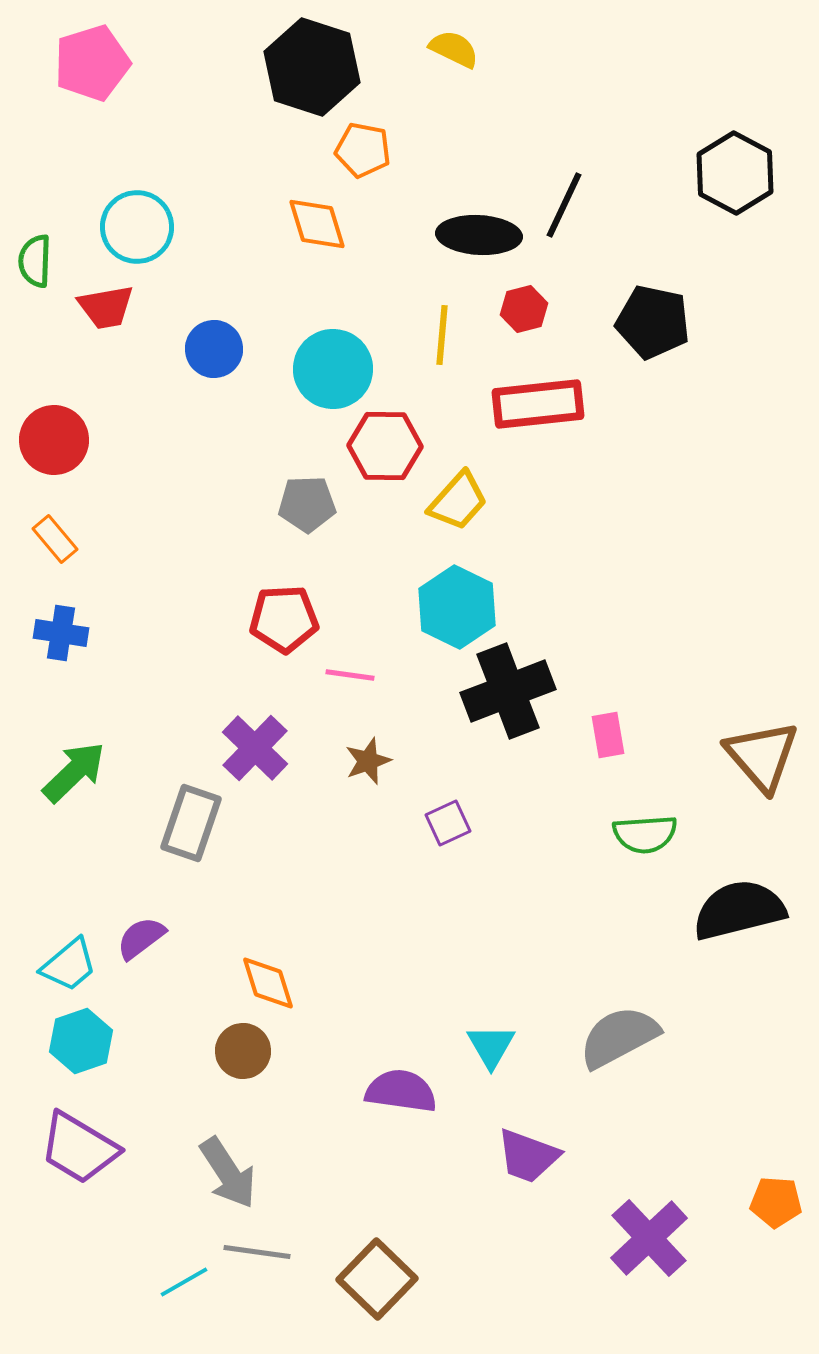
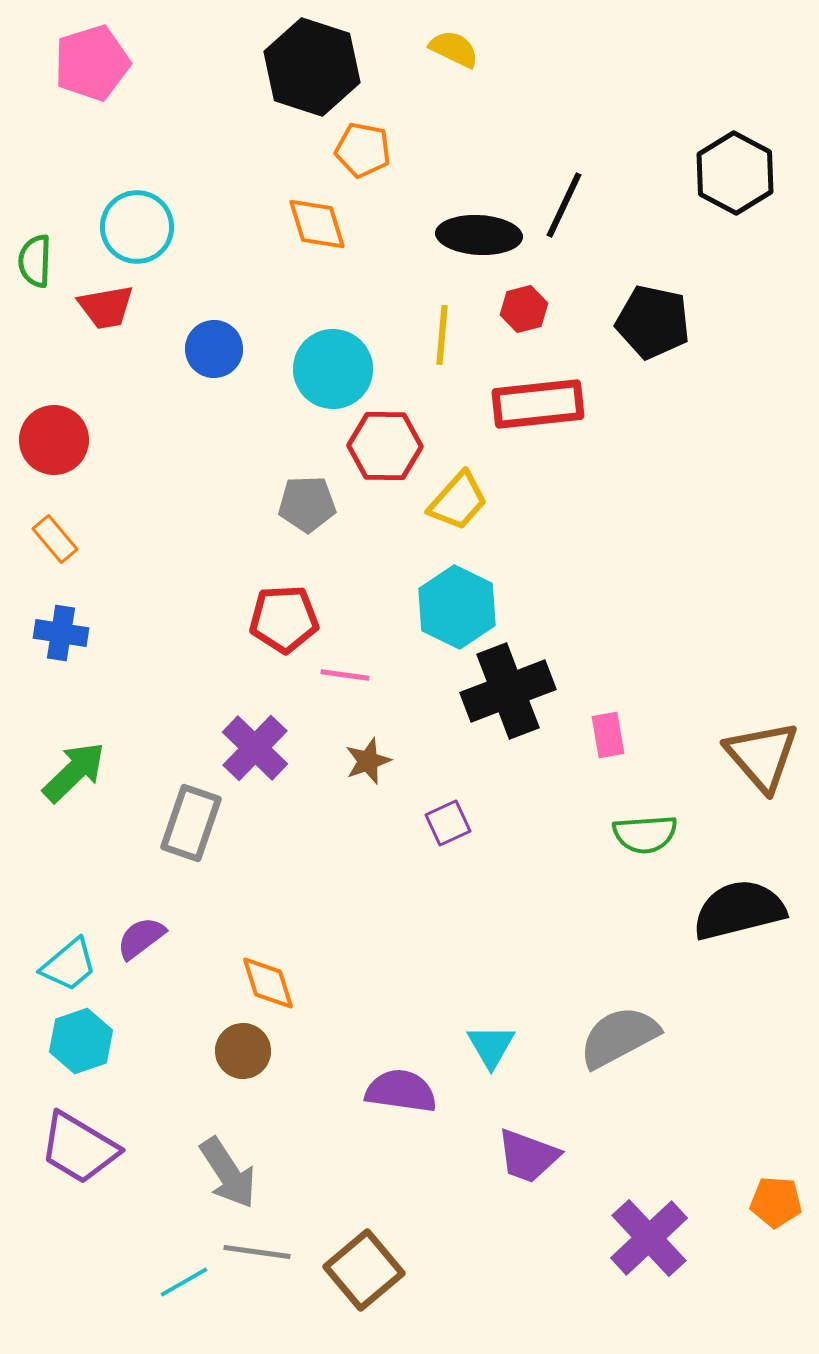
pink line at (350, 675): moved 5 px left
brown square at (377, 1279): moved 13 px left, 9 px up; rotated 6 degrees clockwise
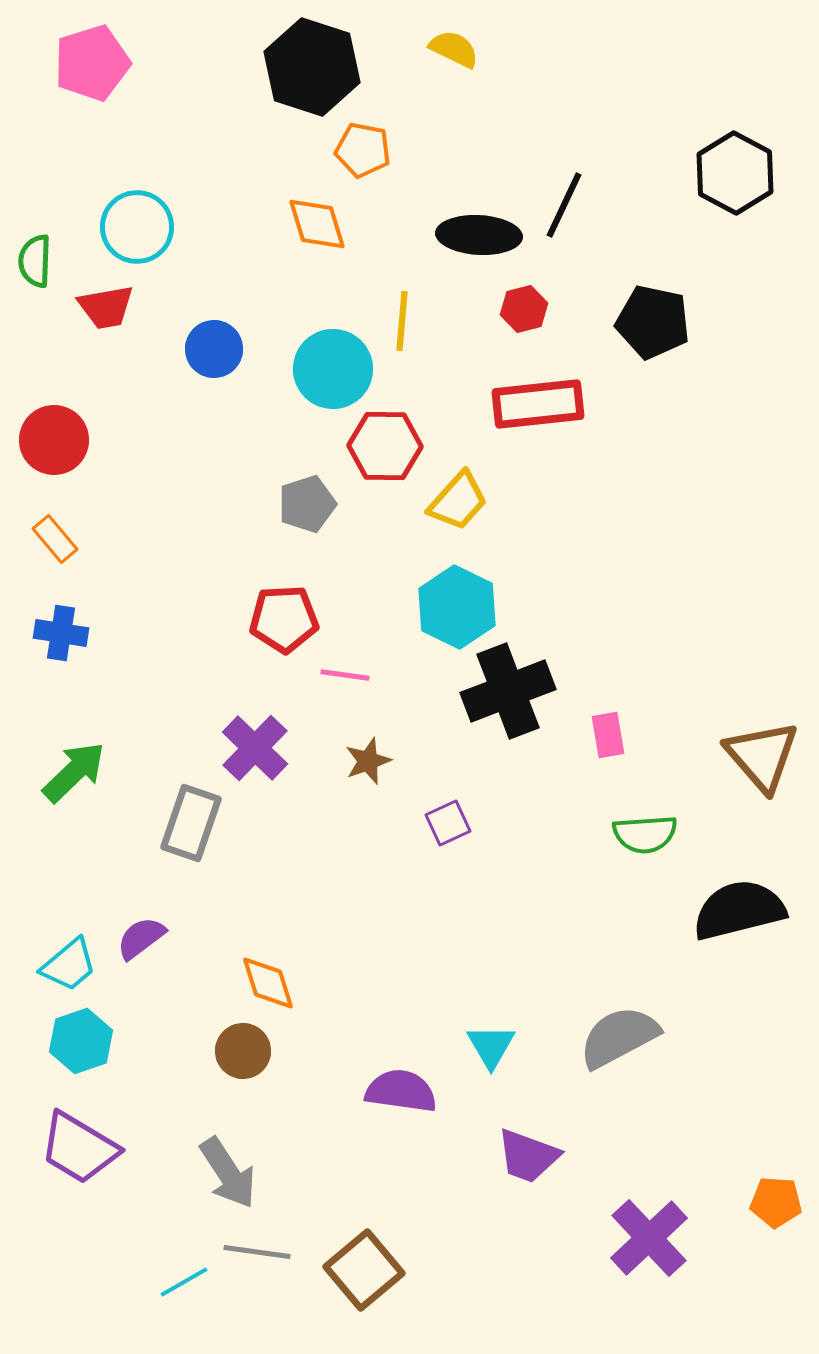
yellow line at (442, 335): moved 40 px left, 14 px up
gray pentagon at (307, 504): rotated 16 degrees counterclockwise
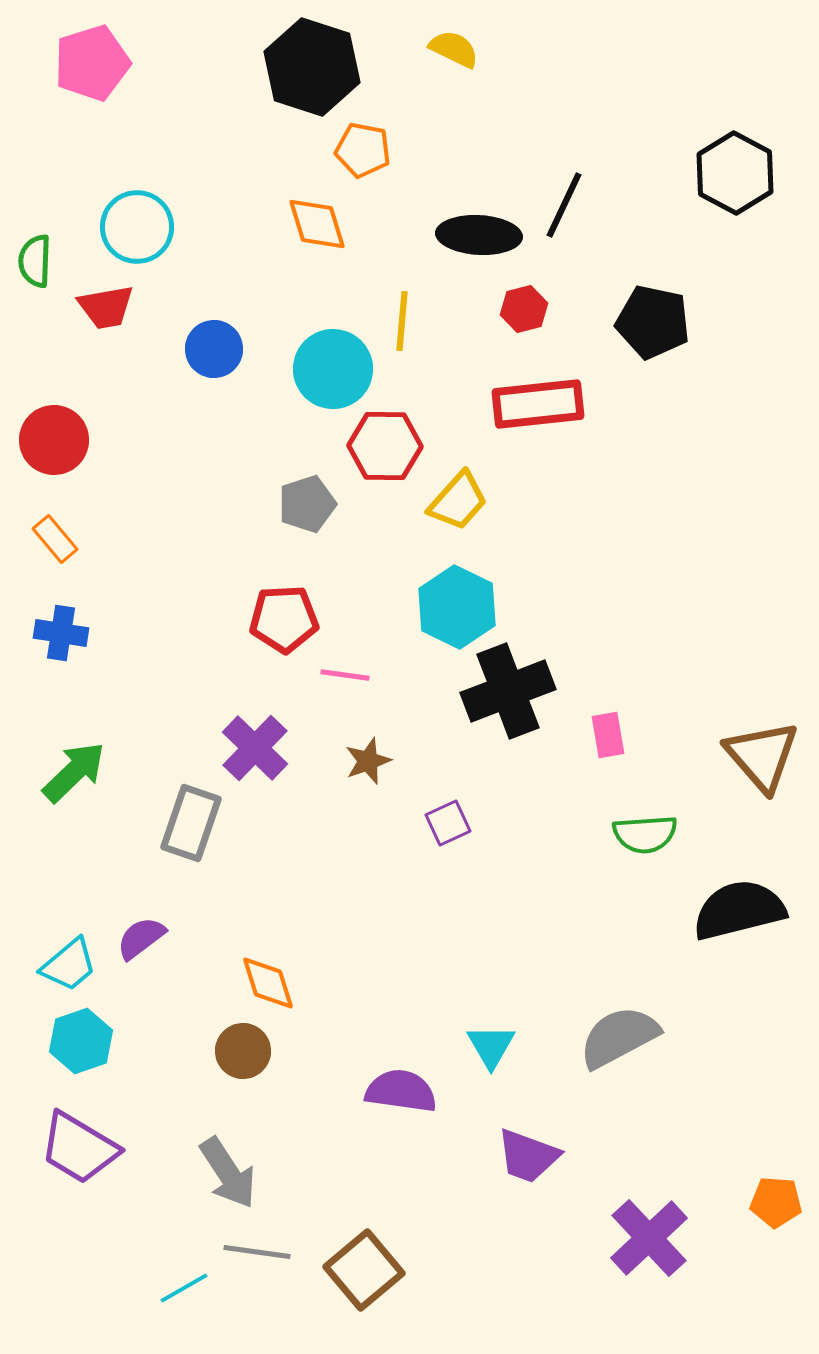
cyan line at (184, 1282): moved 6 px down
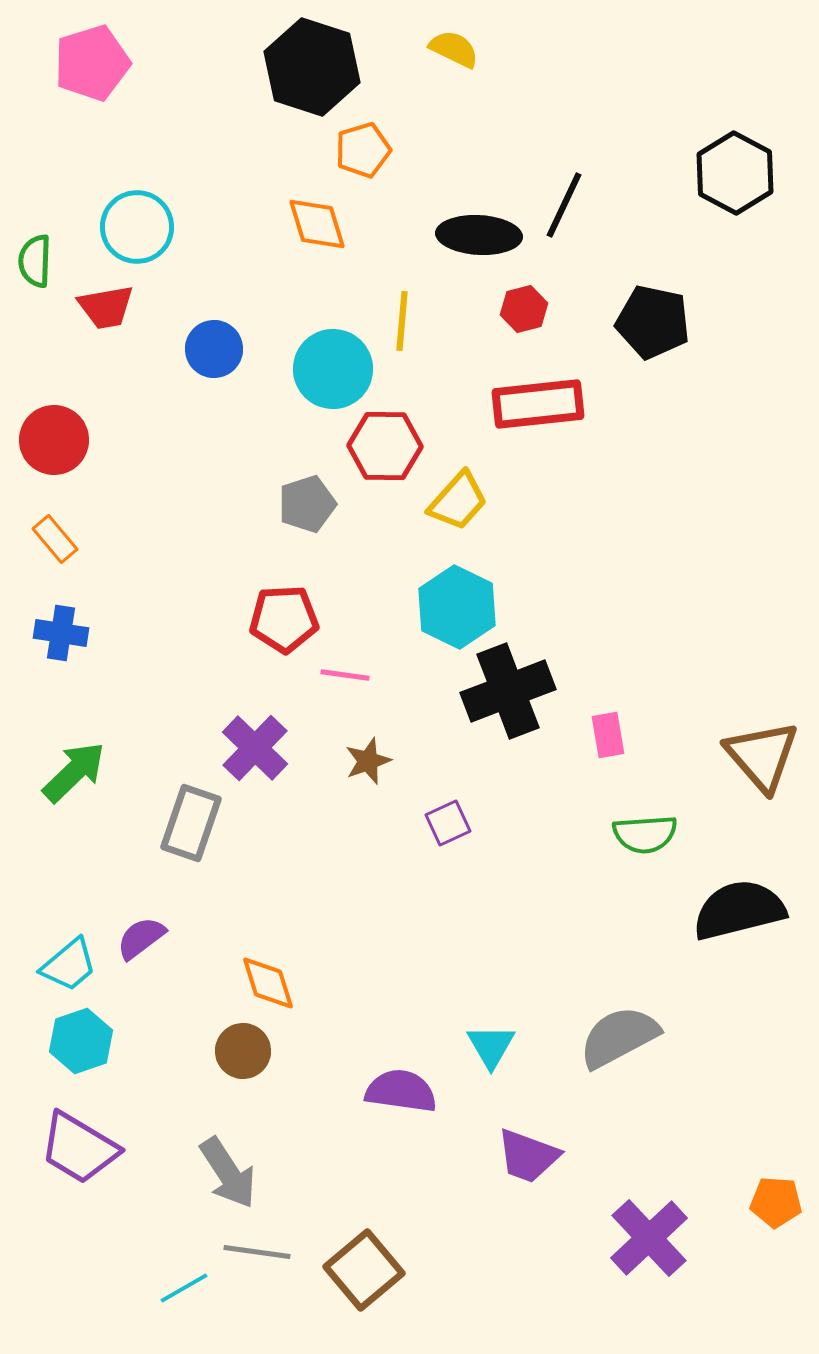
orange pentagon at (363, 150): rotated 28 degrees counterclockwise
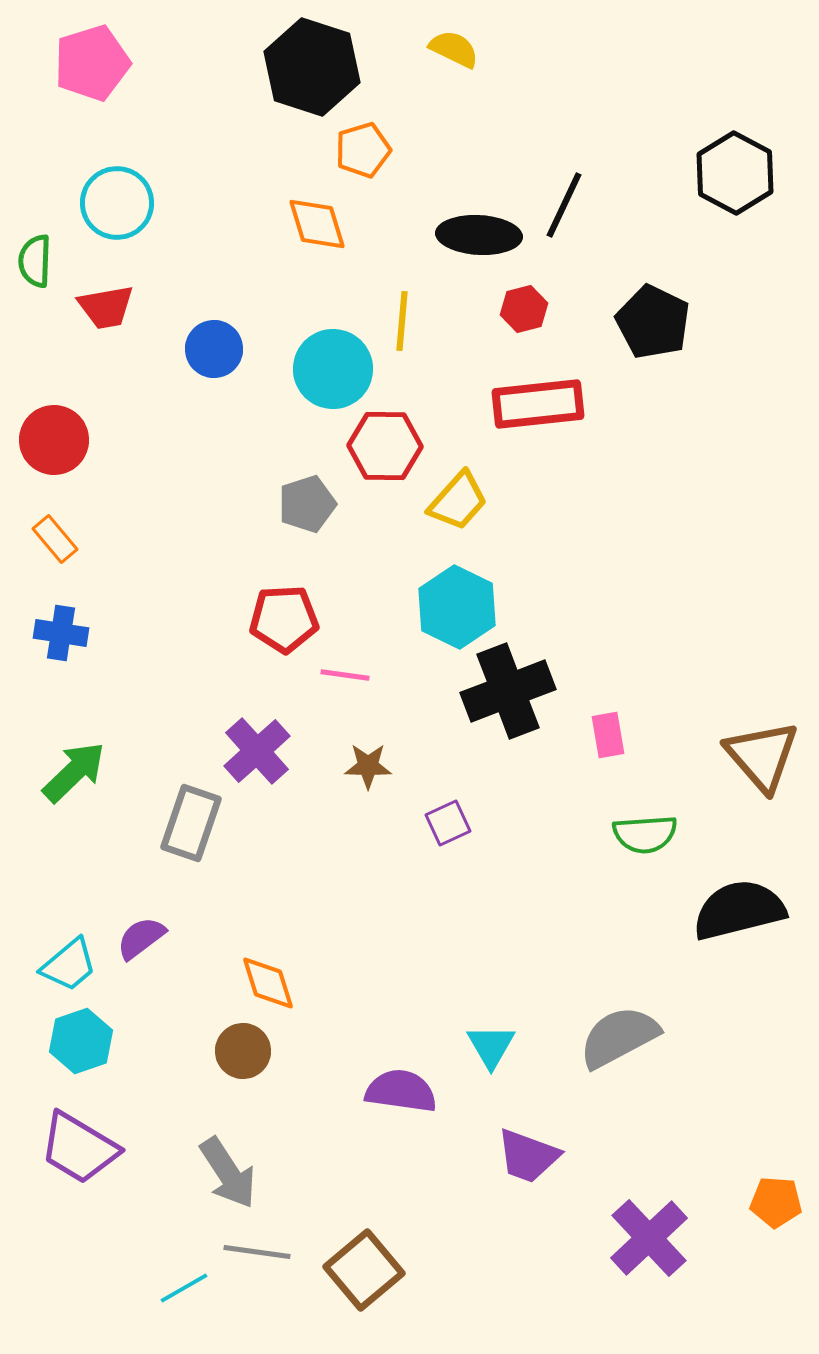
cyan circle at (137, 227): moved 20 px left, 24 px up
black pentagon at (653, 322): rotated 14 degrees clockwise
purple cross at (255, 748): moved 2 px right, 3 px down; rotated 4 degrees clockwise
brown star at (368, 761): moved 5 px down; rotated 21 degrees clockwise
